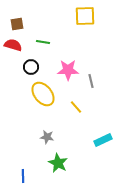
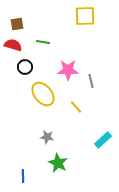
black circle: moved 6 px left
cyan rectangle: rotated 18 degrees counterclockwise
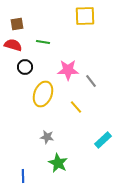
gray line: rotated 24 degrees counterclockwise
yellow ellipse: rotated 60 degrees clockwise
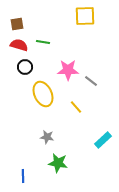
red semicircle: moved 6 px right
gray line: rotated 16 degrees counterclockwise
yellow ellipse: rotated 45 degrees counterclockwise
green star: rotated 18 degrees counterclockwise
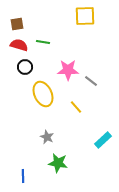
gray star: rotated 16 degrees clockwise
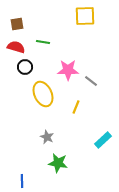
red semicircle: moved 3 px left, 2 px down
yellow line: rotated 64 degrees clockwise
blue line: moved 1 px left, 5 px down
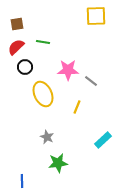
yellow square: moved 11 px right
red semicircle: rotated 60 degrees counterclockwise
yellow line: moved 1 px right
green star: rotated 18 degrees counterclockwise
